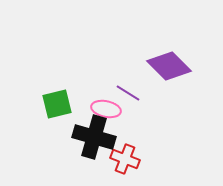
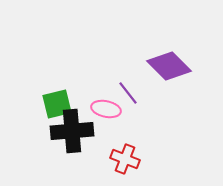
purple line: rotated 20 degrees clockwise
black cross: moved 22 px left, 6 px up; rotated 21 degrees counterclockwise
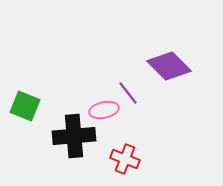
green square: moved 32 px left, 2 px down; rotated 36 degrees clockwise
pink ellipse: moved 2 px left, 1 px down; rotated 24 degrees counterclockwise
black cross: moved 2 px right, 5 px down
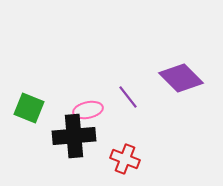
purple diamond: moved 12 px right, 12 px down
purple line: moved 4 px down
green square: moved 4 px right, 2 px down
pink ellipse: moved 16 px left
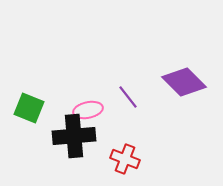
purple diamond: moved 3 px right, 4 px down
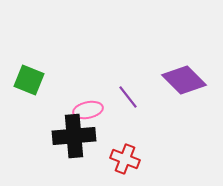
purple diamond: moved 2 px up
green square: moved 28 px up
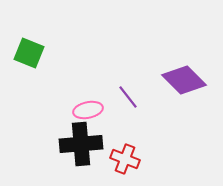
green square: moved 27 px up
black cross: moved 7 px right, 8 px down
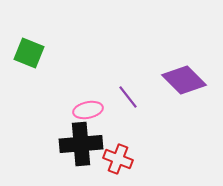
red cross: moved 7 px left
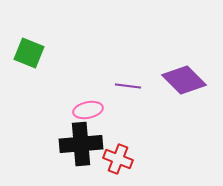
purple line: moved 11 px up; rotated 45 degrees counterclockwise
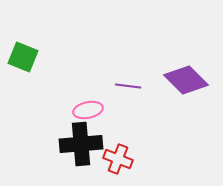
green square: moved 6 px left, 4 px down
purple diamond: moved 2 px right
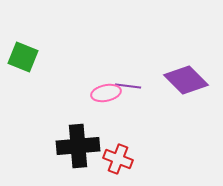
pink ellipse: moved 18 px right, 17 px up
black cross: moved 3 px left, 2 px down
